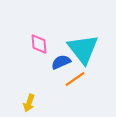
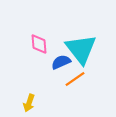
cyan triangle: moved 2 px left
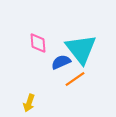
pink diamond: moved 1 px left, 1 px up
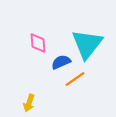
cyan triangle: moved 6 px right, 5 px up; rotated 16 degrees clockwise
